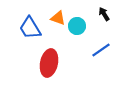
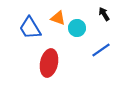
cyan circle: moved 2 px down
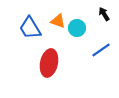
orange triangle: moved 3 px down
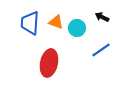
black arrow: moved 2 px left, 3 px down; rotated 32 degrees counterclockwise
orange triangle: moved 2 px left, 1 px down
blue trapezoid: moved 5 px up; rotated 35 degrees clockwise
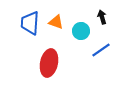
black arrow: rotated 48 degrees clockwise
cyan circle: moved 4 px right, 3 px down
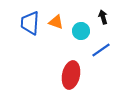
black arrow: moved 1 px right
red ellipse: moved 22 px right, 12 px down
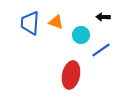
black arrow: rotated 72 degrees counterclockwise
cyan circle: moved 4 px down
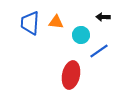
orange triangle: rotated 14 degrees counterclockwise
blue line: moved 2 px left, 1 px down
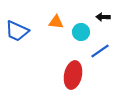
blue trapezoid: moved 13 px left, 8 px down; rotated 70 degrees counterclockwise
cyan circle: moved 3 px up
blue line: moved 1 px right
red ellipse: moved 2 px right
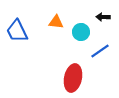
blue trapezoid: rotated 40 degrees clockwise
red ellipse: moved 3 px down
